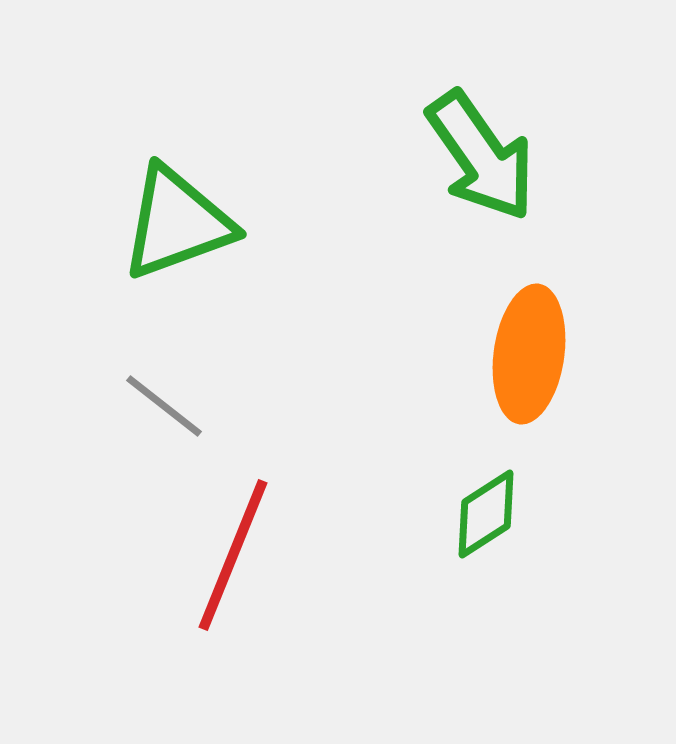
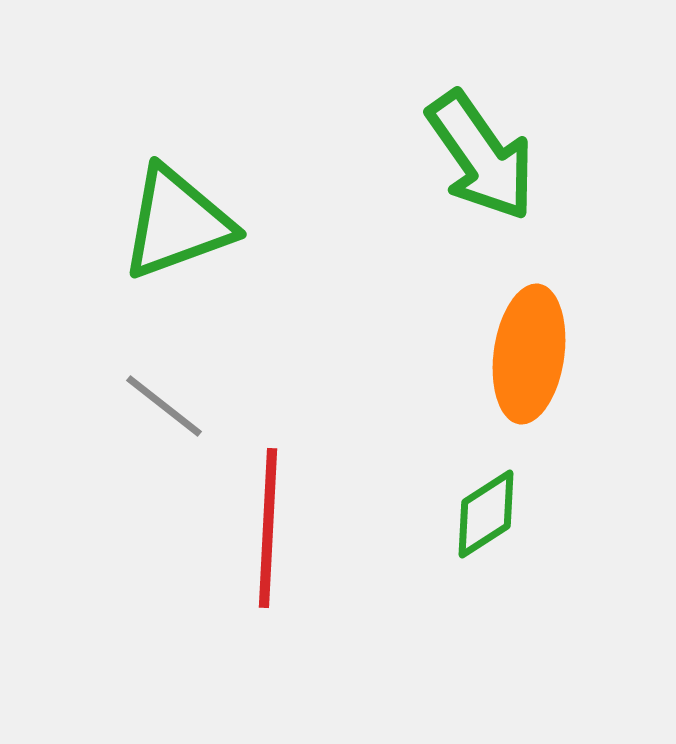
red line: moved 35 px right, 27 px up; rotated 19 degrees counterclockwise
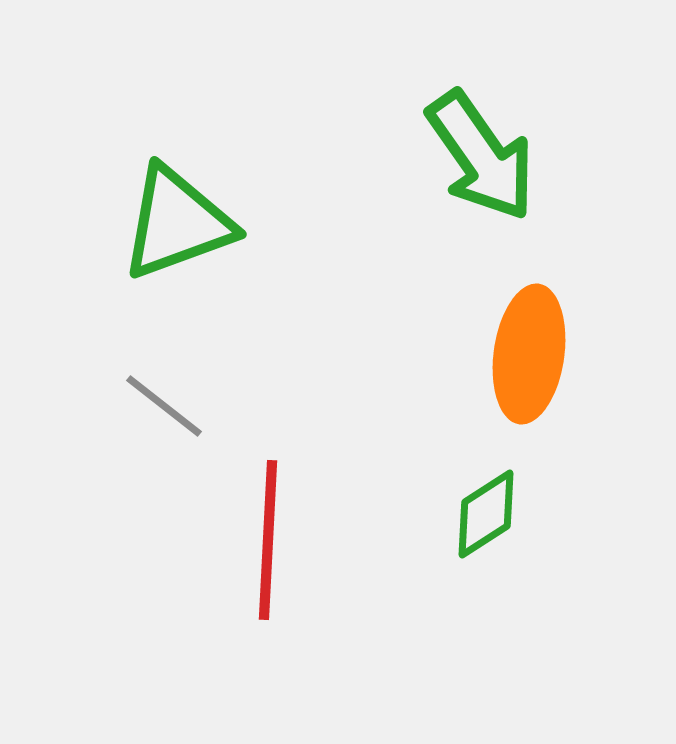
red line: moved 12 px down
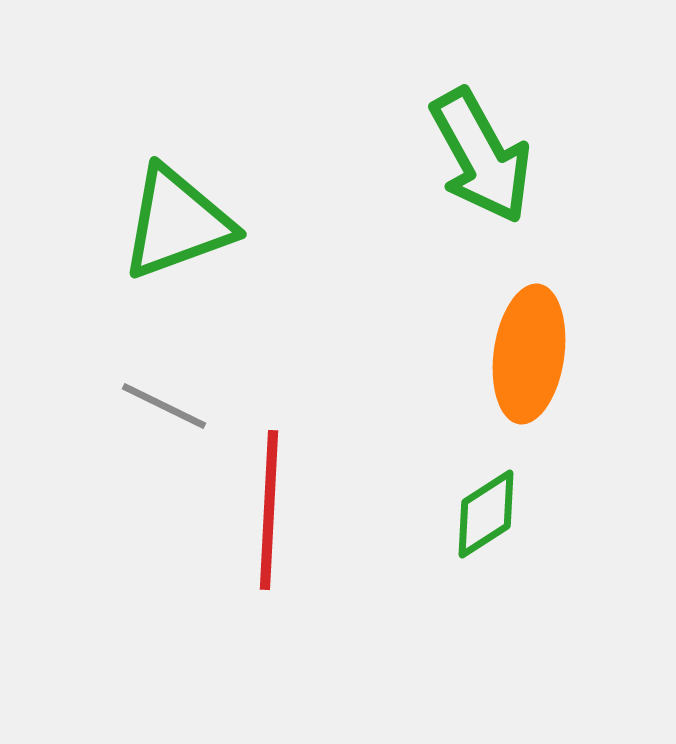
green arrow: rotated 6 degrees clockwise
gray line: rotated 12 degrees counterclockwise
red line: moved 1 px right, 30 px up
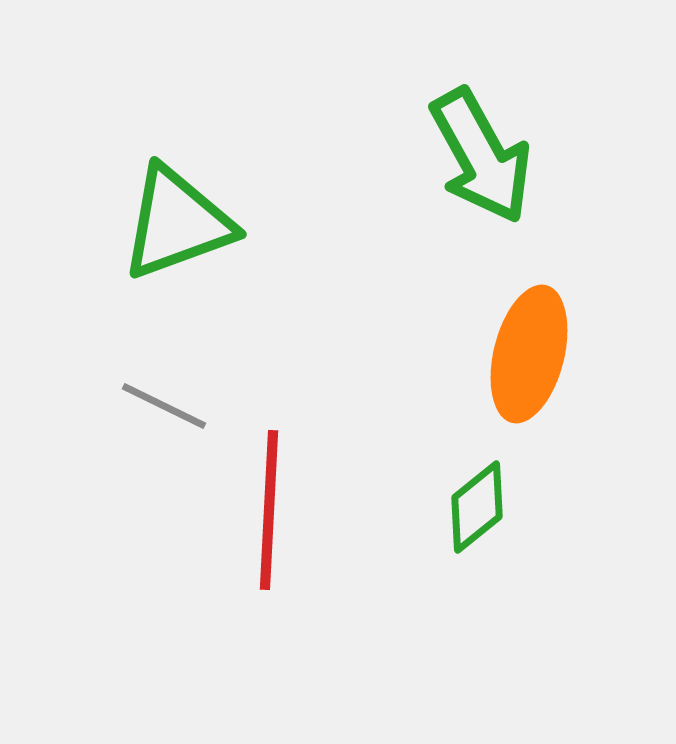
orange ellipse: rotated 6 degrees clockwise
green diamond: moved 9 px left, 7 px up; rotated 6 degrees counterclockwise
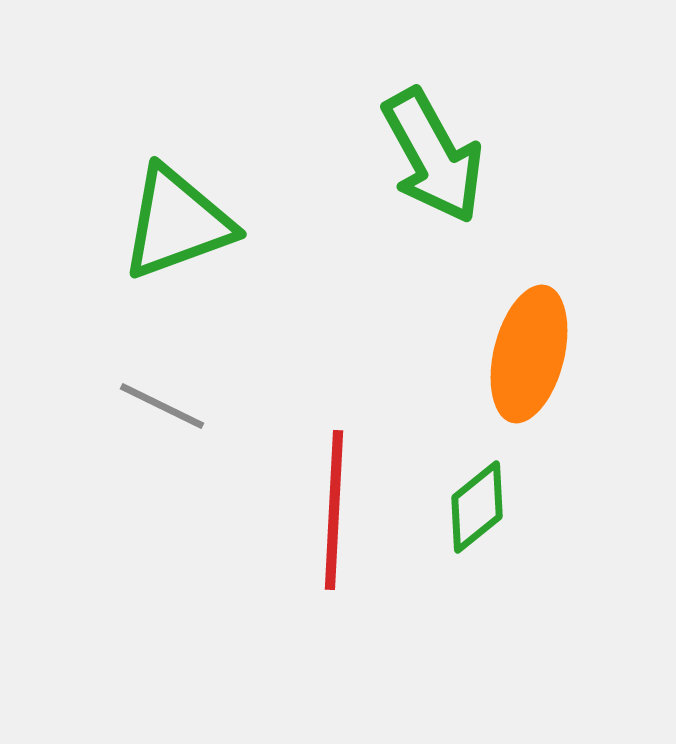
green arrow: moved 48 px left
gray line: moved 2 px left
red line: moved 65 px right
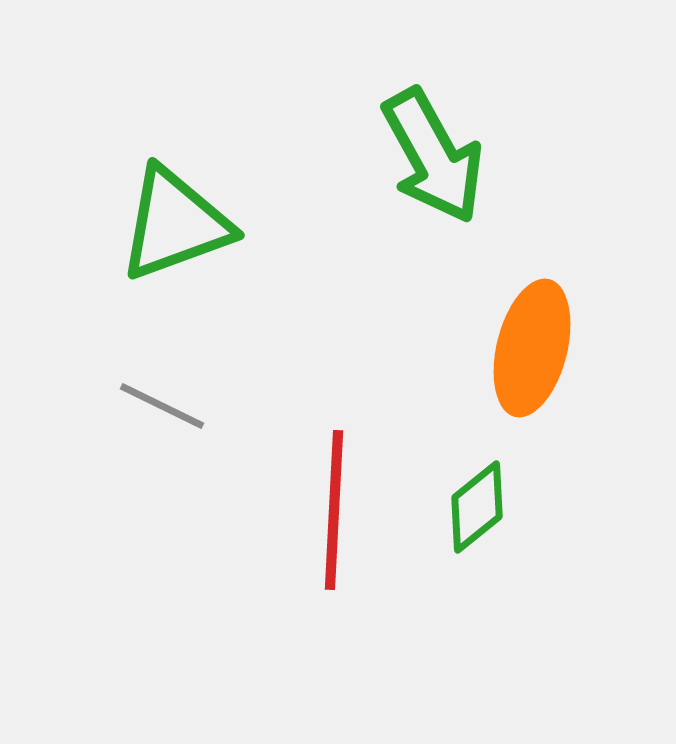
green triangle: moved 2 px left, 1 px down
orange ellipse: moved 3 px right, 6 px up
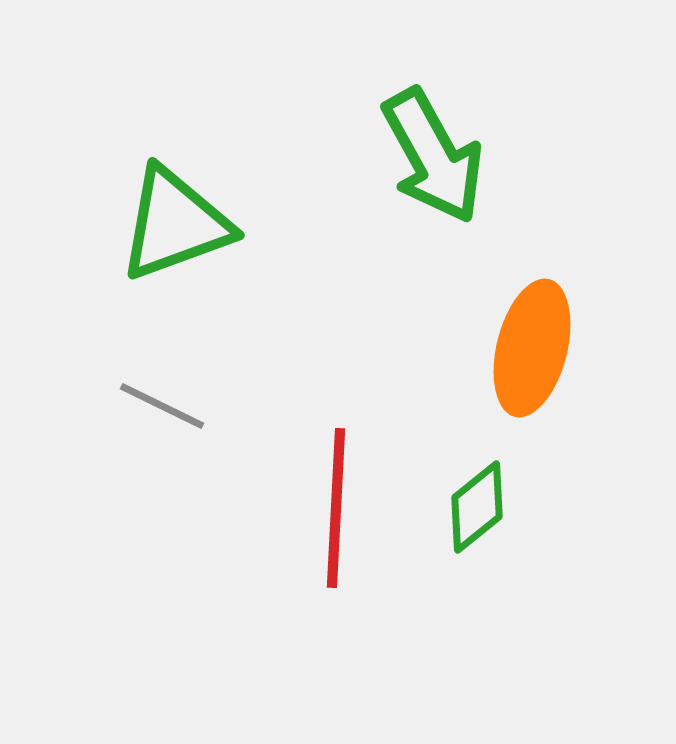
red line: moved 2 px right, 2 px up
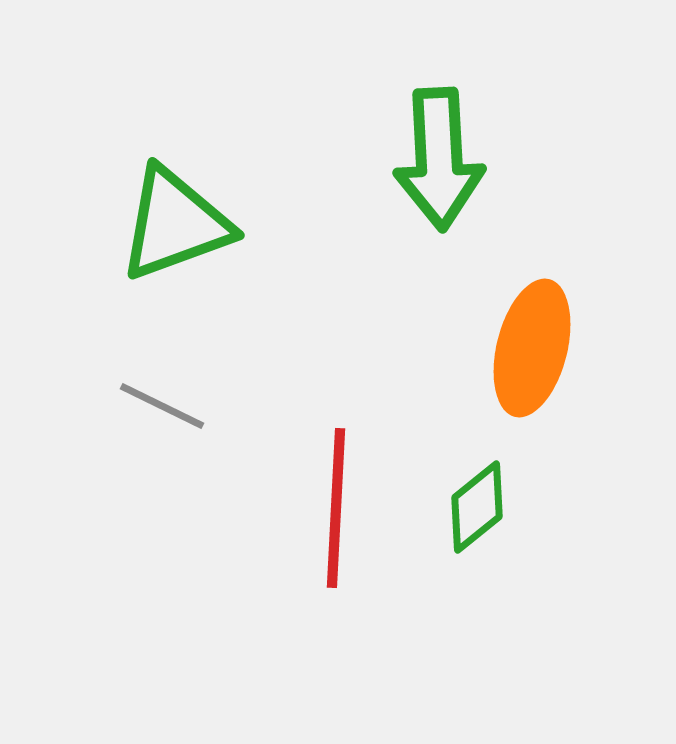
green arrow: moved 6 px right, 3 px down; rotated 26 degrees clockwise
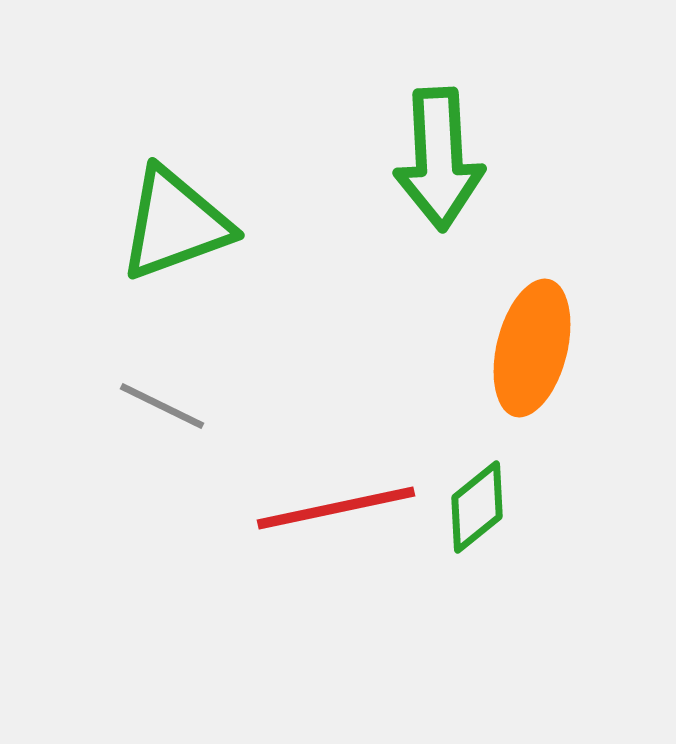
red line: rotated 75 degrees clockwise
